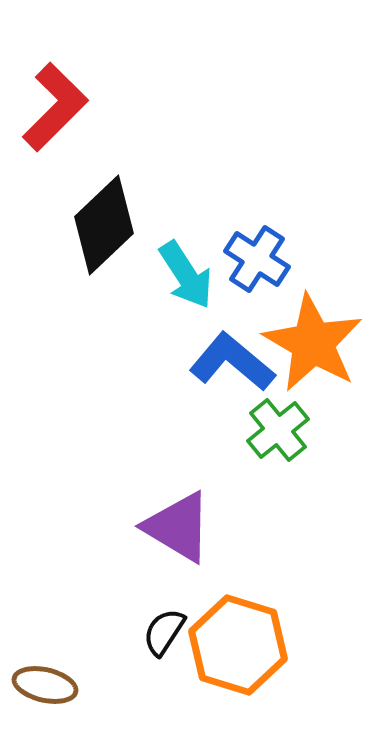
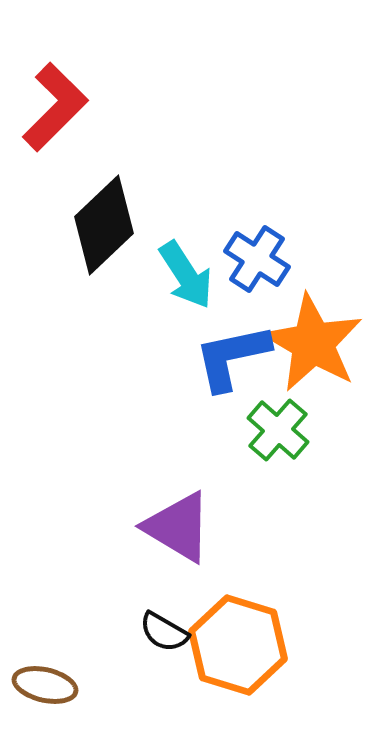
blue L-shape: moved 5 px up; rotated 52 degrees counterclockwise
green cross: rotated 10 degrees counterclockwise
black semicircle: rotated 93 degrees counterclockwise
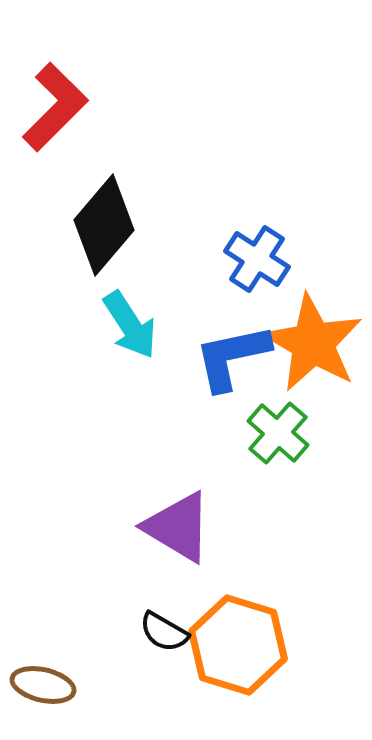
black diamond: rotated 6 degrees counterclockwise
cyan arrow: moved 56 px left, 50 px down
green cross: moved 3 px down
brown ellipse: moved 2 px left
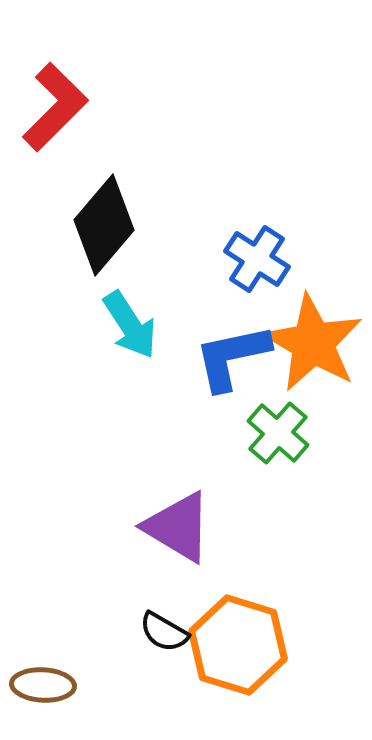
brown ellipse: rotated 10 degrees counterclockwise
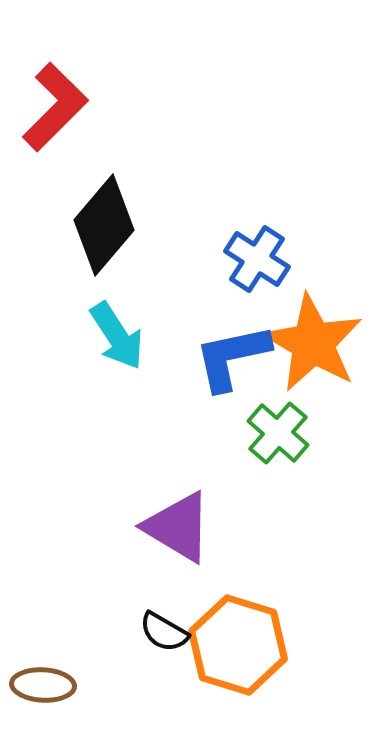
cyan arrow: moved 13 px left, 11 px down
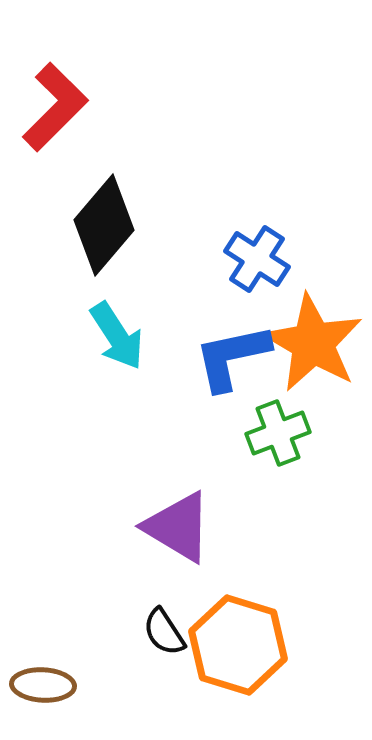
green cross: rotated 28 degrees clockwise
black semicircle: rotated 27 degrees clockwise
